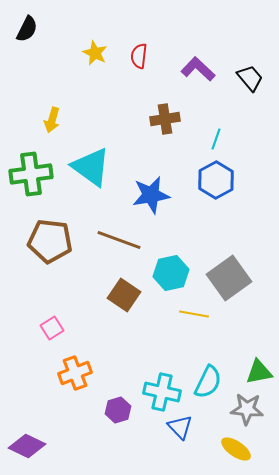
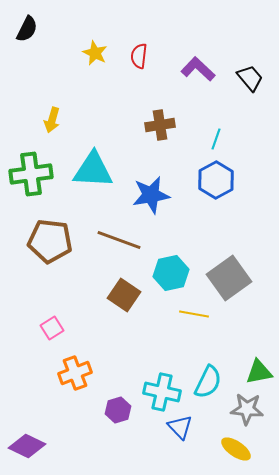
brown cross: moved 5 px left, 6 px down
cyan triangle: moved 2 px right, 3 px down; rotated 33 degrees counterclockwise
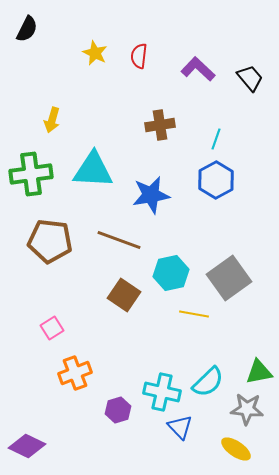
cyan semicircle: rotated 20 degrees clockwise
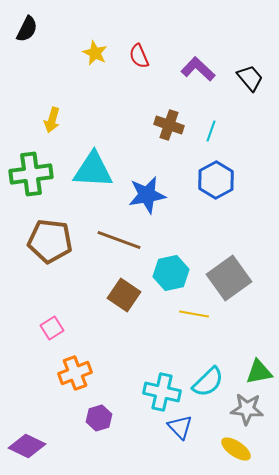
red semicircle: rotated 30 degrees counterclockwise
brown cross: moved 9 px right; rotated 28 degrees clockwise
cyan line: moved 5 px left, 8 px up
blue star: moved 4 px left
purple hexagon: moved 19 px left, 8 px down
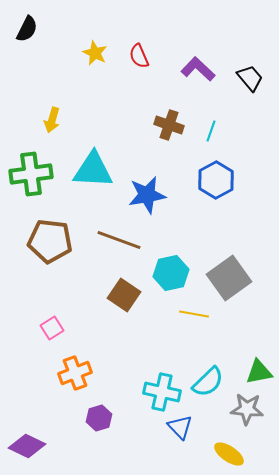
yellow ellipse: moved 7 px left, 5 px down
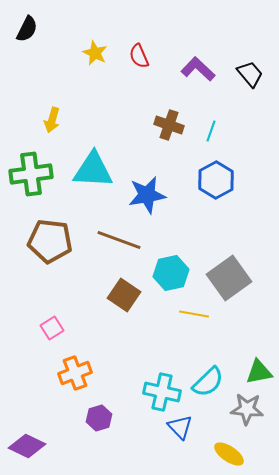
black trapezoid: moved 4 px up
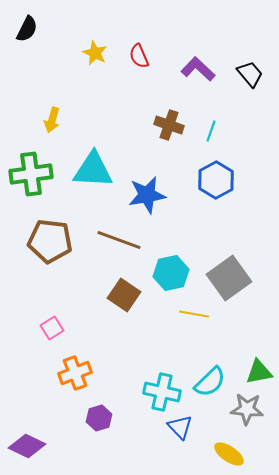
cyan semicircle: moved 2 px right
